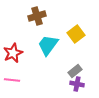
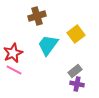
pink line: moved 2 px right, 10 px up; rotated 21 degrees clockwise
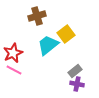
yellow square: moved 10 px left
cyan trapezoid: rotated 15 degrees clockwise
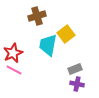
cyan trapezoid: rotated 40 degrees counterclockwise
gray rectangle: moved 2 px up; rotated 16 degrees clockwise
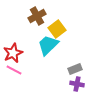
brown cross: rotated 12 degrees counterclockwise
yellow square: moved 9 px left, 5 px up
cyan trapezoid: rotated 35 degrees clockwise
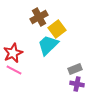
brown cross: moved 2 px right, 1 px down
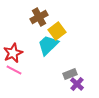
yellow square: moved 2 px down
gray rectangle: moved 5 px left, 5 px down
purple cross: rotated 32 degrees clockwise
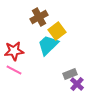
red star: moved 1 px right, 2 px up; rotated 18 degrees clockwise
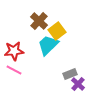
brown cross: moved 4 px down; rotated 18 degrees counterclockwise
purple cross: moved 1 px right
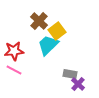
gray rectangle: rotated 32 degrees clockwise
